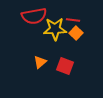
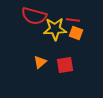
red semicircle: rotated 25 degrees clockwise
orange square: rotated 24 degrees counterclockwise
red square: moved 1 px up; rotated 30 degrees counterclockwise
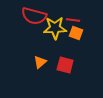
yellow star: moved 1 px up
red square: rotated 24 degrees clockwise
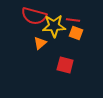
yellow star: moved 1 px left, 2 px up
orange triangle: moved 19 px up
